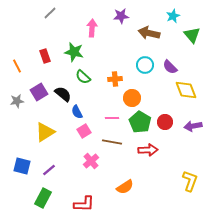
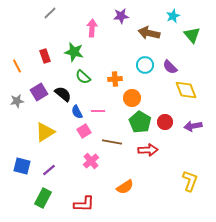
pink line: moved 14 px left, 7 px up
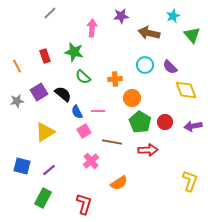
orange semicircle: moved 6 px left, 4 px up
red L-shape: rotated 75 degrees counterclockwise
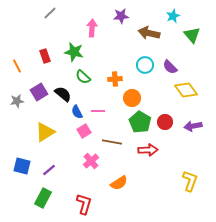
yellow diamond: rotated 15 degrees counterclockwise
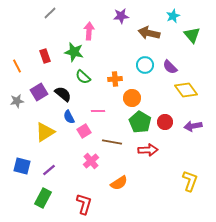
pink arrow: moved 3 px left, 3 px down
blue semicircle: moved 8 px left, 5 px down
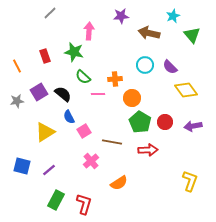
pink line: moved 17 px up
green rectangle: moved 13 px right, 2 px down
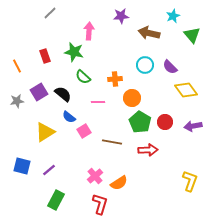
pink line: moved 8 px down
blue semicircle: rotated 24 degrees counterclockwise
pink cross: moved 4 px right, 15 px down
red L-shape: moved 16 px right
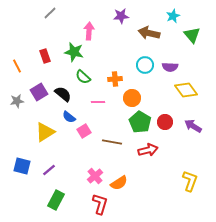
purple semicircle: rotated 42 degrees counterclockwise
purple arrow: rotated 42 degrees clockwise
red arrow: rotated 12 degrees counterclockwise
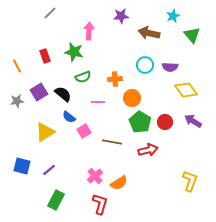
green semicircle: rotated 63 degrees counterclockwise
purple arrow: moved 5 px up
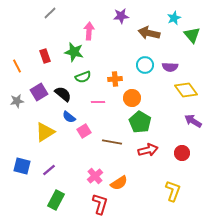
cyan star: moved 1 px right, 2 px down
red circle: moved 17 px right, 31 px down
yellow L-shape: moved 17 px left, 10 px down
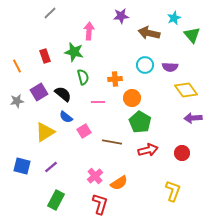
green semicircle: rotated 84 degrees counterclockwise
blue semicircle: moved 3 px left
purple arrow: moved 3 px up; rotated 36 degrees counterclockwise
purple line: moved 2 px right, 3 px up
